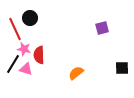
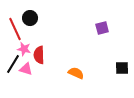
orange semicircle: rotated 63 degrees clockwise
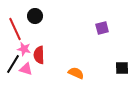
black circle: moved 5 px right, 2 px up
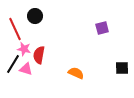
red semicircle: rotated 12 degrees clockwise
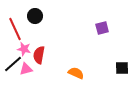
black line: rotated 18 degrees clockwise
pink triangle: rotated 32 degrees counterclockwise
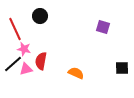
black circle: moved 5 px right
purple square: moved 1 px right, 1 px up; rotated 32 degrees clockwise
red semicircle: moved 2 px right, 6 px down
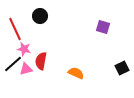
black square: rotated 24 degrees counterclockwise
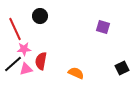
pink star: rotated 16 degrees counterclockwise
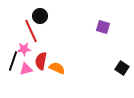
red line: moved 16 px right, 2 px down
black line: moved 3 px up; rotated 30 degrees counterclockwise
black square: rotated 32 degrees counterclockwise
orange semicircle: moved 19 px left, 5 px up
